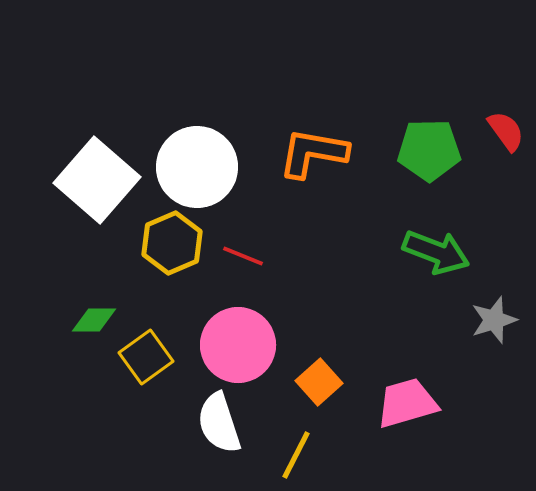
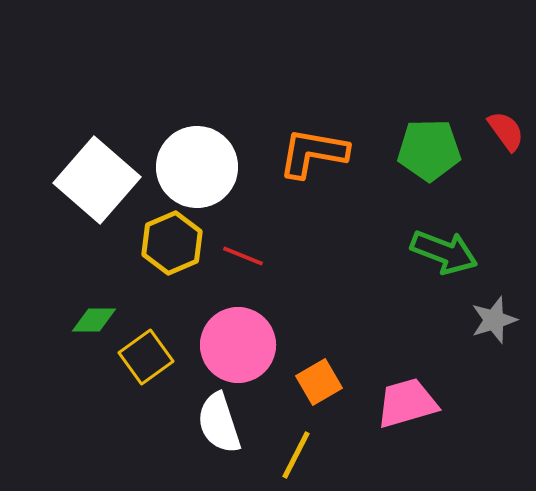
green arrow: moved 8 px right
orange square: rotated 12 degrees clockwise
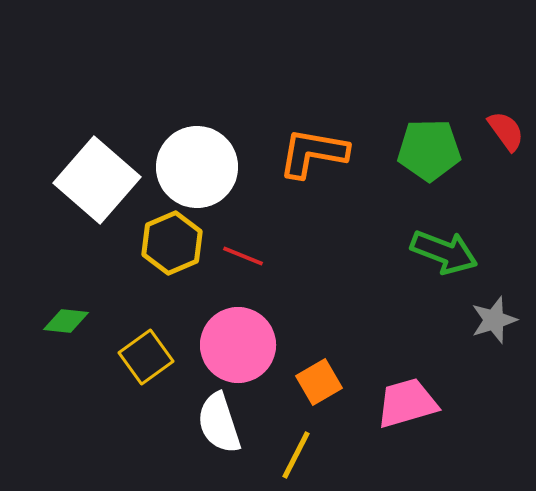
green diamond: moved 28 px left, 1 px down; rotated 6 degrees clockwise
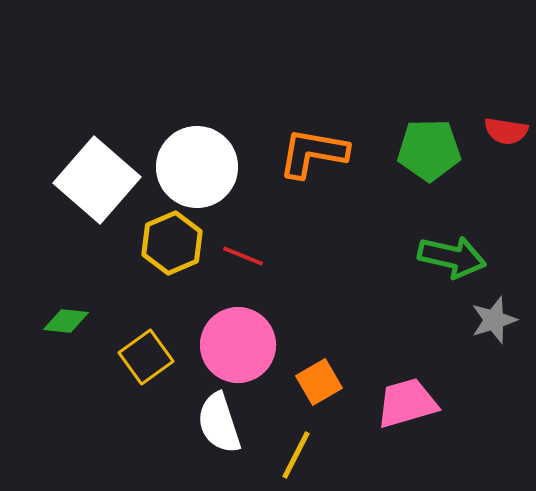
red semicircle: rotated 135 degrees clockwise
green arrow: moved 8 px right, 5 px down; rotated 8 degrees counterclockwise
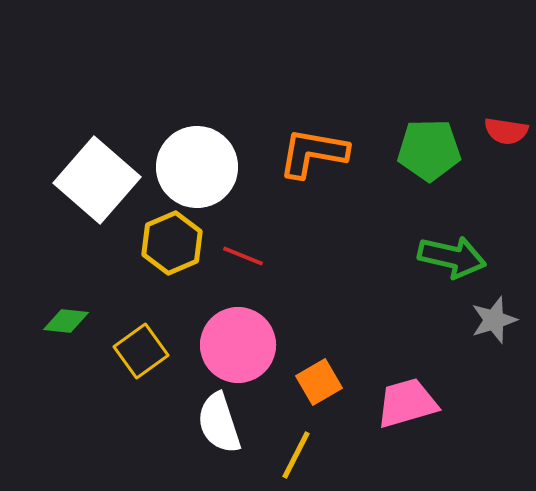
yellow square: moved 5 px left, 6 px up
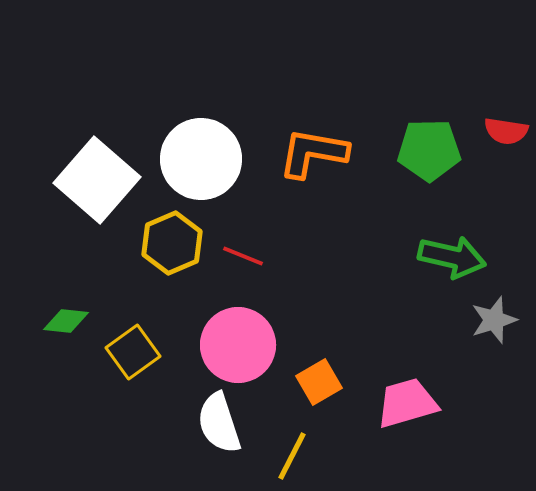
white circle: moved 4 px right, 8 px up
yellow square: moved 8 px left, 1 px down
yellow line: moved 4 px left, 1 px down
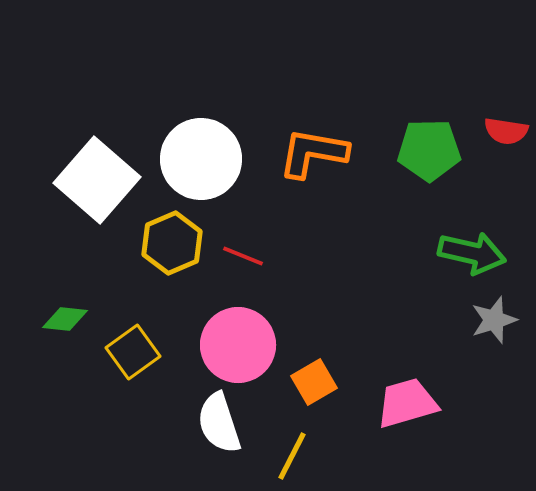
green arrow: moved 20 px right, 4 px up
green diamond: moved 1 px left, 2 px up
orange square: moved 5 px left
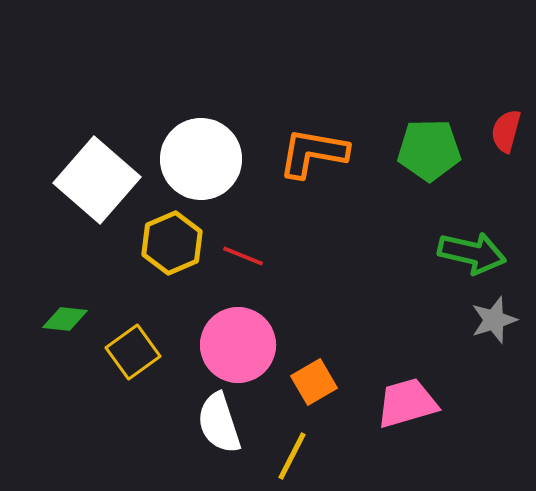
red semicircle: rotated 96 degrees clockwise
